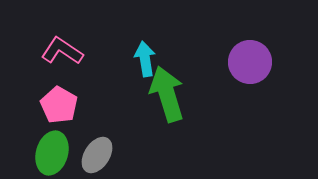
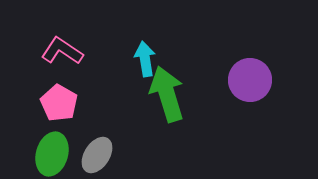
purple circle: moved 18 px down
pink pentagon: moved 2 px up
green ellipse: moved 1 px down
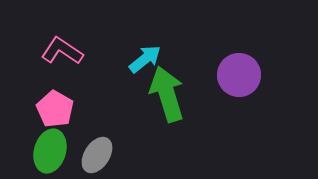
cyan arrow: rotated 60 degrees clockwise
purple circle: moved 11 px left, 5 px up
pink pentagon: moved 4 px left, 6 px down
green ellipse: moved 2 px left, 3 px up
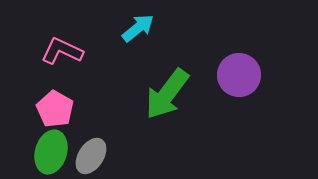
pink L-shape: rotated 9 degrees counterclockwise
cyan arrow: moved 7 px left, 31 px up
green arrow: rotated 126 degrees counterclockwise
green ellipse: moved 1 px right, 1 px down
gray ellipse: moved 6 px left, 1 px down
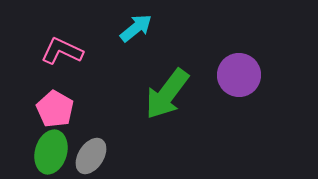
cyan arrow: moved 2 px left
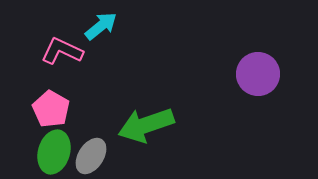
cyan arrow: moved 35 px left, 2 px up
purple circle: moved 19 px right, 1 px up
green arrow: moved 21 px left, 31 px down; rotated 34 degrees clockwise
pink pentagon: moved 4 px left
green ellipse: moved 3 px right
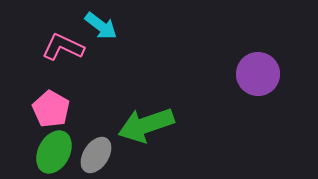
cyan arrow: rotated 76 degrees clockwise
pink L-shape: moved 1 px right, 4 px up
green ellipse: rotated 12 degrees clockwise
gray ellipse: moved 5 px right, 1 px up
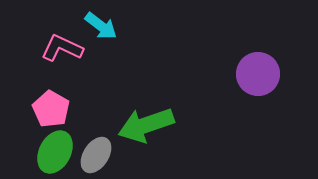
pink L-shape: moved 1 px left, 1 px down
green ellipse: moved 1 px right
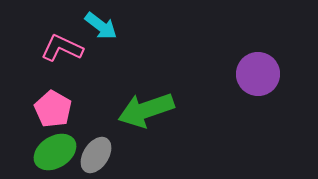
pink pentagon: moved 2 px right
green arrow: moved 15 px up
green ellipse: rotated 30 degrees clockwise
